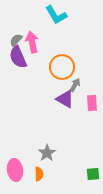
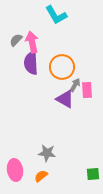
purple semicircle: moved 13 px right, 6 px down; rotated 20 degrees clockwise
pink rectangle: moved 5 px left, 13 px up
gray star: rotated 30 degrees counterclockwise
orange semicircle: moved 2 px right, 2 px down; rotated 128 degrees counterclockwise
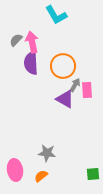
orange circle: moved 1 px right, 1 px up
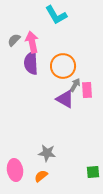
gray semicircle: moved 2 px left
green square: moved 2 px up
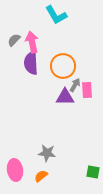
purple triangle: moved 2 px up; rotated 30 degrees counterclockwise
green square: rotated 16 degrees clockwise
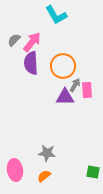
pink arrow: rotated 50 degrees clockwise
orange semicircle: moved 3 px right
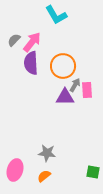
pink ellipse: rotated 25 degrees clockwise
